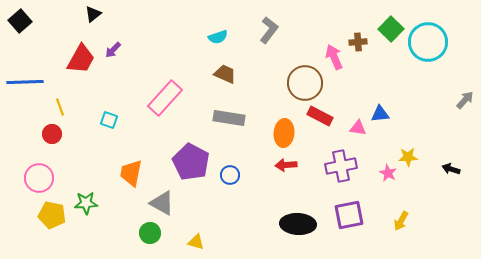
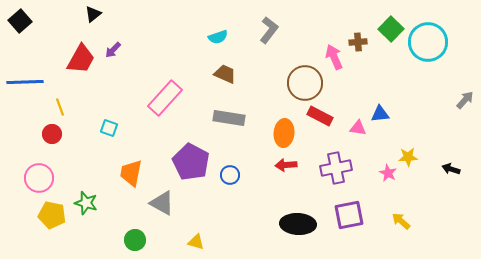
cyan square: moved 8 px down
purple cross: moved 5 px left, 2 px down
green star: rotated 20 degrees clockwise
yellow arrow: rotated 102 degrees clockwise
green circle: moved 15 px left, 7 px down
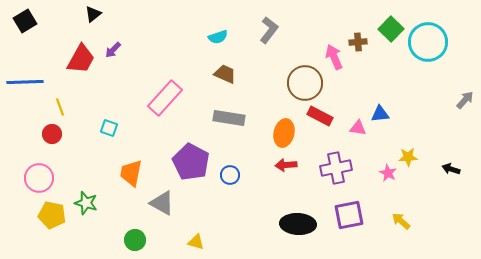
black square: moved 5 px right; rotated 10 degrees clockwise
orange ellipse: rotated 8 degrees clockwise
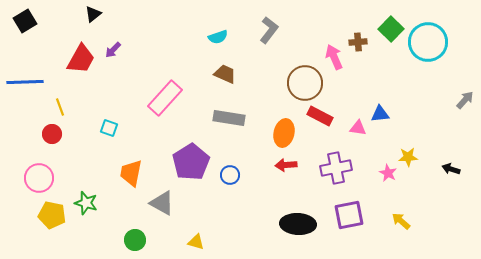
purple pentagon: rotated 12 degrees clockwise
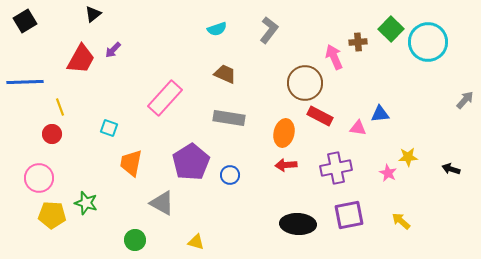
cyan semicircle: moved 1 px left, 8 px up
orange trapezoid: moved 10 px up
yellow pentagon: rotated 8 degrees counterclockwise
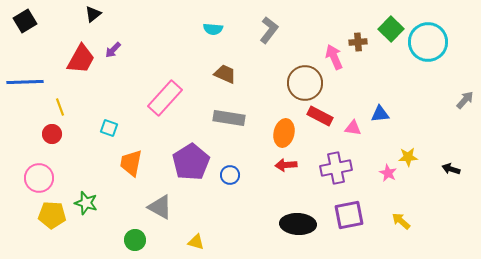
cyan semicircle: moved 4 px left; rotated 24 degrees clockwise
pink triangle: moved 5 px left
gray triangle: moved 2 px left, 4 px down
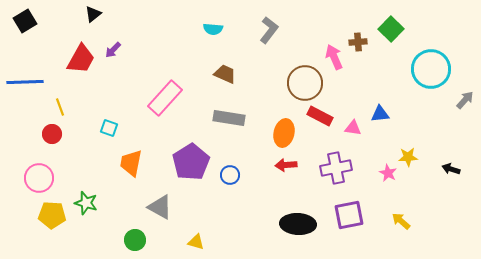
cyan circle: moved 3 px right, 27 px down
